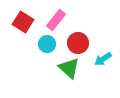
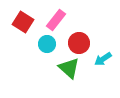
red circle: moved 1 px right
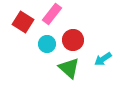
pink rectangle: moved 4 px left, 6 px up
red circle: moved 6 px left, 3 px up
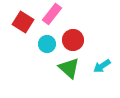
cyan arrow: moved 1 px left, 7 px down
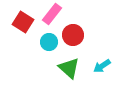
red circle: moved 5 px up
cyan circle: moved 2 px right, 2 px up
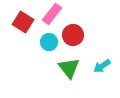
green triangle: rotated 10 degrees clockwise
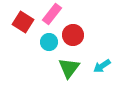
green triangle: rotated 15 degrees clockwise
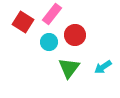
red circle: moved 2 px right
cyan arrow: moved 1 px right, 1 px down
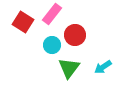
cyan circle: moved 3 px right, 3 px down
